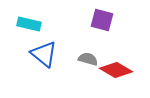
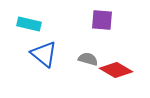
purple square: rotated 10 degrees counterclockwise
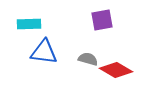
purple square: rotated 15 degrees counterclockwise
cyan rectangle: rotated 15 degrees counterclockwise
blue triangle: moved 2 px up; rotated 32 degrees counterclockwise
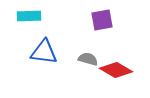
cyan rectangle: moved 8 px up
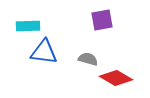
cyan rectangle: moved 1 px left, 10 px down
red diamond: moved 8 px down
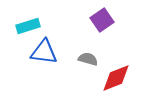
purple square: rotated 25 degrees counterclockwise
cyan rectangle: rotated 15 degrees counterclockwise
red diamond: rotated 52 degrees counterclockwise
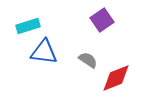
gray semicircle: moved 1 px down; rotated 18 degrees clockwise
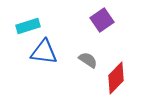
red diamond: rotated 24 degrees counterclockwise
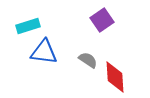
red diamond: moved 1 px left, 1 px up; rotated 48 degrees counterclockwise
